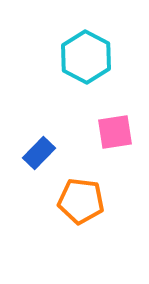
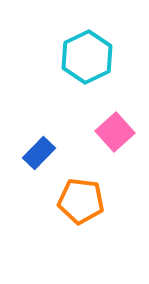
cyan hexagon: moved 1 px right; rotated 6 degrees clockwise
pink square: rotated 33 degrees counterclockwise
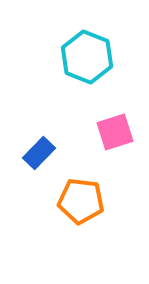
cyan hexagon: rotated 12 degrees counterclockwise
pink square: rotated 24 degrees clockwise
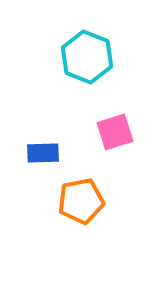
blue rectangle: moved 4 px right; rotated 44 degrees clockwise
orange pentagon: rotated 18 degrees counterclockwise
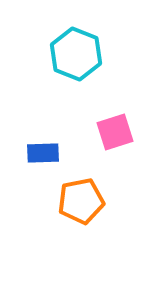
cyan hexagon: moved 11 px left, 3 px up
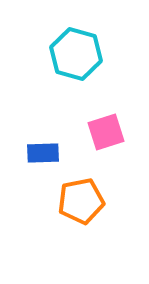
cyan hexagon: rotated 6 degrees counterclockwise
pink square: moved 9 px left
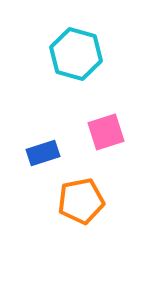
blue rectangle: rotated 16 degrees counterclockwise
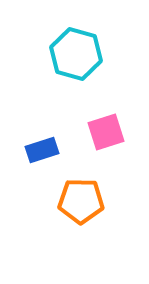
blue rectangle: moved 1 px left, 3 px up
orange pentagon: rotated 12 degrees clockwise
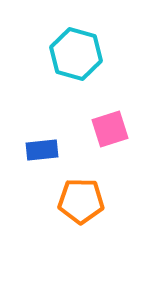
pink square: moved 4 px right, 3 px up
blue rectangle: rotated 12 degrees clockwise
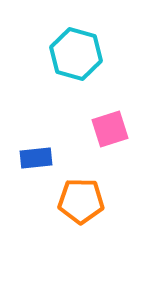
blue rectangle: moved 6 px left, 8 px down
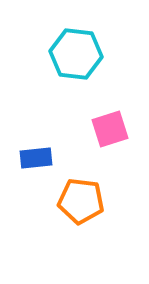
cyan hexagon: rotated 9 degrees counterclockwise
orange pentagon: rotated 6 degrees clockwise
